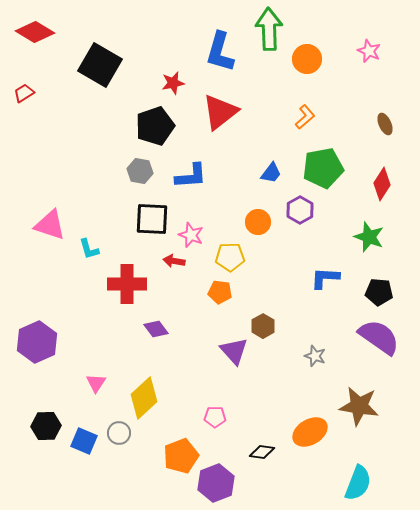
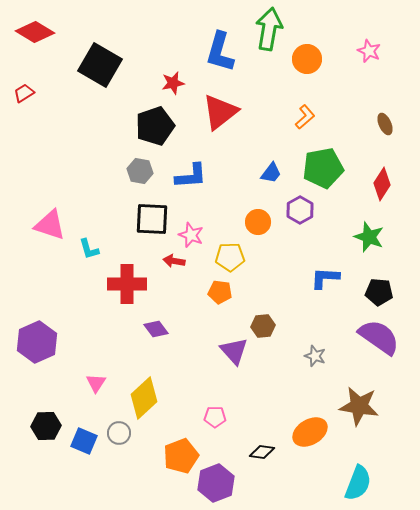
green arrow at (269, 29): rotated 12 degrees clockwise
brown hexagon at (263, 326): rotated 25 degrees clockwise
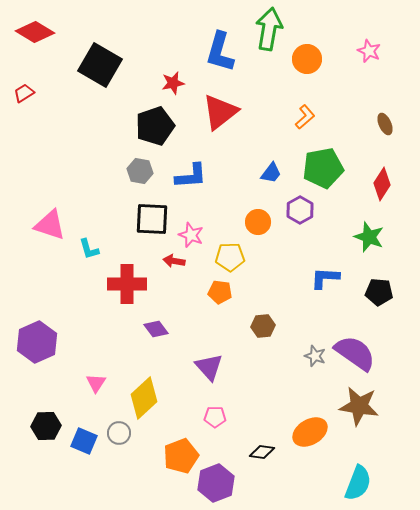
purple semicircle at (379, 337): moved 24 px left, 16 px down
purple triangle at (234, 351): moved 25 px left, 16 px down
